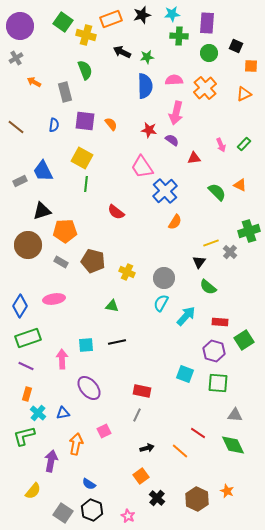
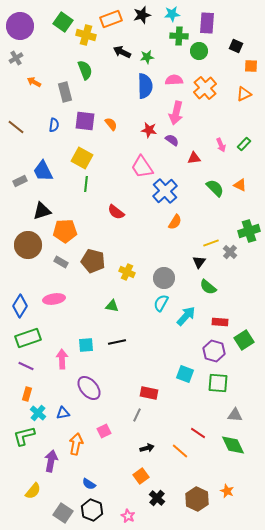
green circle at (209, 53): moved 10 px left, 2 px up
green semicircle at (217, 192): moved 2 px left, 4 px up
red rectangle at (142, 391): moved 7 px right, 2 px down
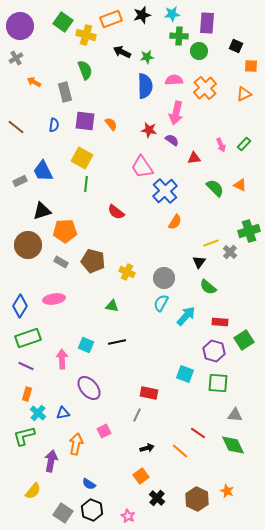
cyan square at (86, 345): rotated 28 degrees clockwise
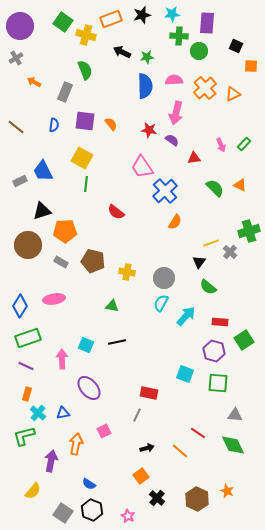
gray rectangle at (65, 92): rotated 36 degrees clockwise
orange triangle at (244, 94): moved 11 px left
yellow cross at (127, 272): rotated 14 degrees counterclockwise
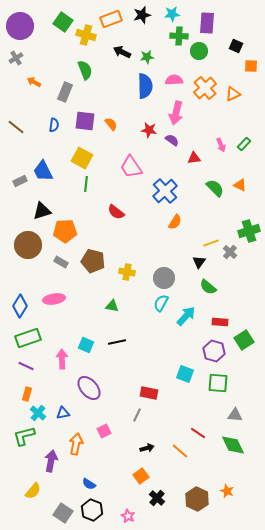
pink trapezoid at (142, 167): moved 11 px left
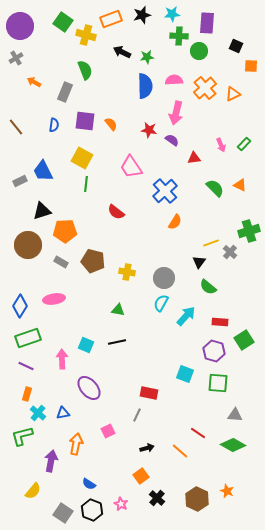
brown line at (16, 127): rotated 12 degrees clockwise
green triangle at (112, 306): moved 6 px right, 4 px down
pink square at (104, 431): moved 4 px right
green L-shape at (24, 436): moved 2 px left
green diamond at (233, 445): rotated 35 degrees counterclockwise
pink star at (128, 516): moved 7 px left, 12 px up
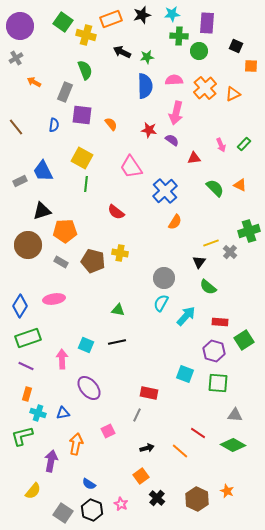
purple square at (85, 121): moved 3 px left, 6 px up
yellow cross at (127, 272): moved 7 px left, 19 px up
cyan cross at (38, 413): rotated 21 degrees counterclockwise
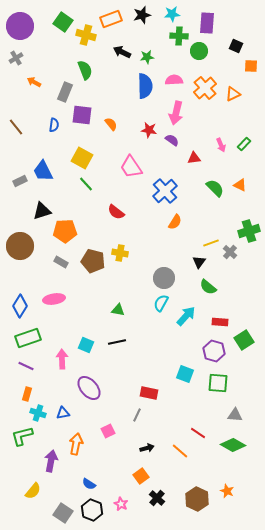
green line at (86, 184): rotated 49 degrees counterclockwise
brown circle at (28, 245): moved 8 px left, 1 px down
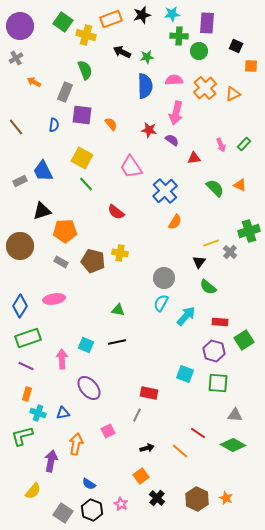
orange star at (227, 491): moved 1 px left, 7 px down
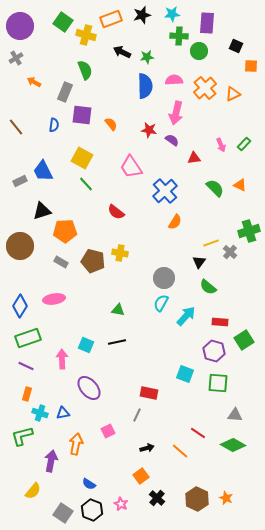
cyan cross at (38, 413): moved 2 px right
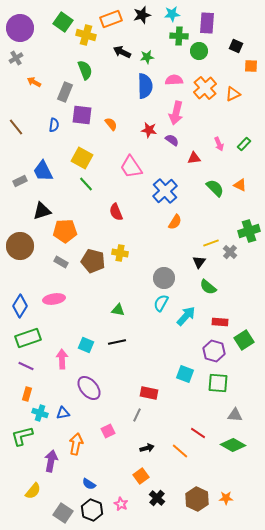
purple circle at (20, 26): moved 2 px down
pink arrow at (221, 145): moved 2 px left, 1 px up
red semicircle at (116, 212): rotated 30 degrees clockwise
orange star at (226, 498): rotated 24 degrees counterclockwise
